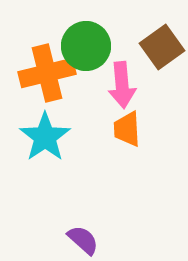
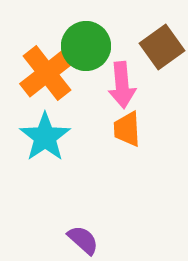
orange cross: rotated 24 degrees counterclockwise
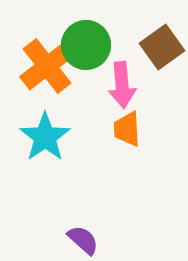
green circle: moved 1 px up
orange cross: moved 7 px up
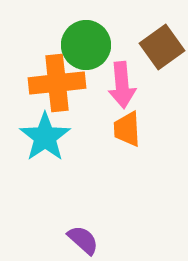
orange cross: moved 10 px right, 17 px down; rotated 32 degrees clockwise
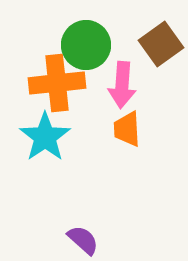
brown square: moved 1 px left, 3 px up
pink arrow: rotated 9 degrees clockwise
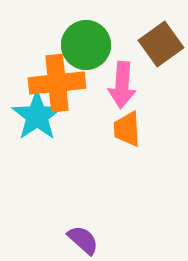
cyan star: moved 8 px left, 21 px up
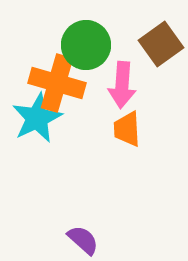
orange cross: rotated 22 degrees clockwise
cyan star: moved 2 px down; rotated 9 degrees clockwise
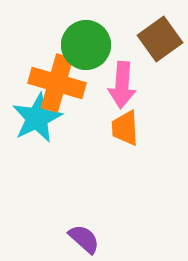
brown square: moved 1 px left, 5 px up
orange trapezoid: moved 2 px left, 1 px up
purple semicircle: moved 1 px right, 1 px up
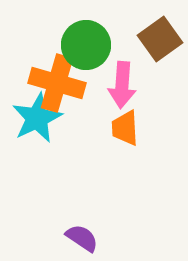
purple semicircle: moved 2 px left, 1 px up; rotated 8 degrees counterclockwise
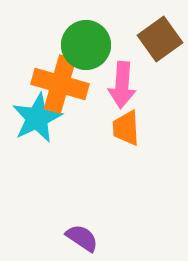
orange cross: moved 3 px right, 1 px down
orange trapezoid: moved 1 px right
